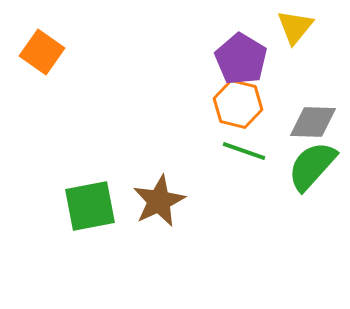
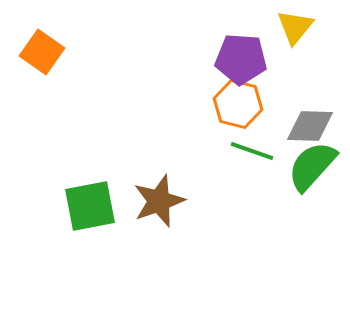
purple pentagon: rotated 27 degrees counterclockwise
gray diamond: moved 3 px left, 4 px down
green line: moved 8 px right
brown star: rotated 6 degrees clockwise
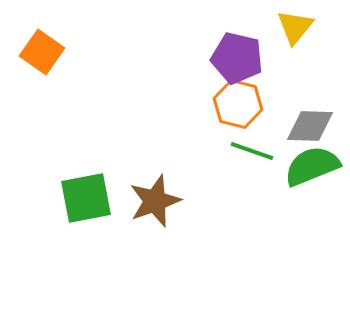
purple pentagon: moved 4 px left, 1 px up; rotated 9 degrees clockwise
green semicircle: rotated 26 degrees clockwise
brown star: moved 4 px left
green square: moved 4 px left, 8 px up
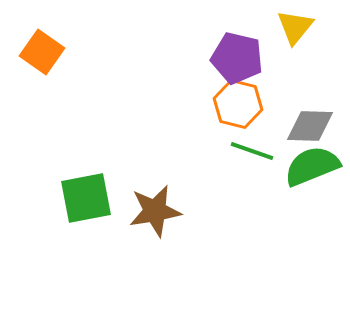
brown star: moved 10 px down; rotated 10 degrees clockwise
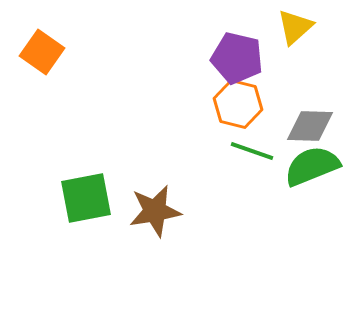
yellow triangle: rotated 9 degrees clockwise
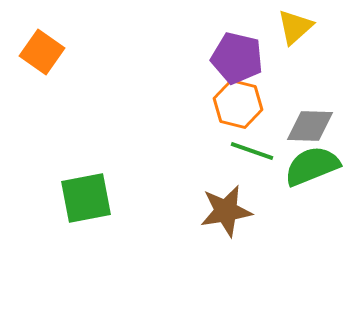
brown star: moved 71 px right
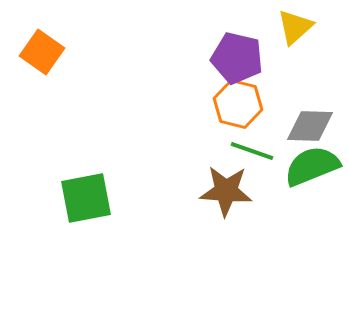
brown star: moved 20 px up; rotated 14 degrees clockwise
